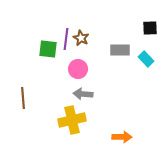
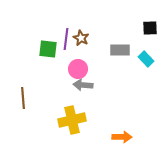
gray arrow: moved 9 px up
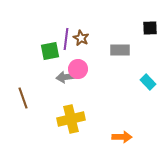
green square: moved 2 px right, 2 px down; rotated 18 degrees counterclockwise
cyan rectangle: moved 2 px right, 23 px down
gray arrow: moved 17 px left, 8 px up; rotated 12 degrees counterclockwise
brown line: rotated 15 degrees counterclockwise
yellow cross: moved 1 px left, 1 px up
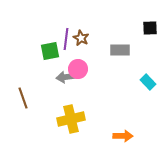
orange arrow: moved 1 px right, 1 px up
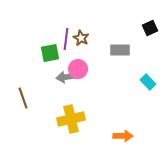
black square: rotated 21 degrees counterclockwise
green square: moved 2 px down
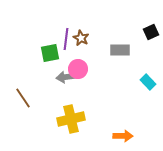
black square: moved 1 px right, 4 px down
brown line: rotated 15 degrees counterclockwise
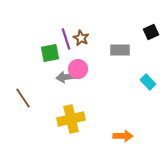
purple line: rotated 25 degrees counterclockwise
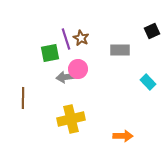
black square: moved 1 px right, 1 px up
brown line: rotated 35 degrees clockwise
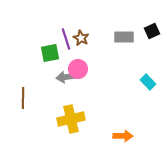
gray rectangle: moved 4 px right, 13 px up
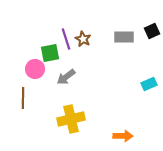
brown star: moved 2 px right, 1 px down
pink circle: moved 43 px left
gray arrow: rotated 30 degrees counterclockwise
cyan rectangle: moved 1 px right, 2 px down; rotated 70 degrees counterclockwise
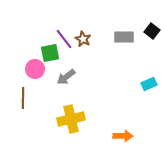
black square: rotated 28 degrees counterclockwise
purple line: moved 2 px left; rotated 20 degrees counterclockwise
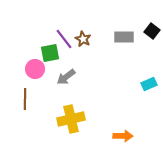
brown line: moved 2 px right, 1 px down
